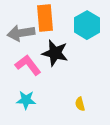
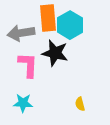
orange rectangle: moved 3 px right
cyan hexagon: moved 17 px left
pink L-shape: rotated 40 degrees clockwise
cyan star: moved 3 px left, 3 px down
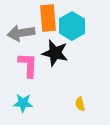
cyan hexagon: moved 2 px right, 1 px down
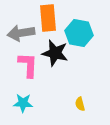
cyan hexagon: moved 7 px right, 7 px down; rotated 20 degrees counterclockwise
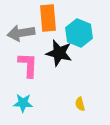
cyan hexagon: rotated 12 degrees clockwise
black star: moved 4 px right
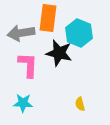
orange rectangle: rotated 12 degrees clockwise
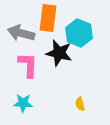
gray arrow: rotated 24 degrees clockwise
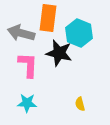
cyan star: moved 4 px right
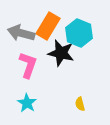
orange rectangle: moved 8 px down; rotated 24 degrees clockwise
black star: moved 2 px right
pink L-shape: rotated 16 degrees clockwise
cyan star: rotated 30 degrees clockwise
